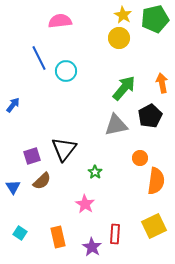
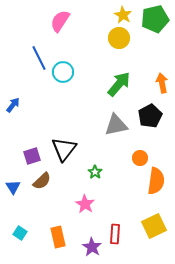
pink semicircle: rotated 50 degrees counterclockwise
cyan circle: moved 3 px left, 1 px down
green arrow: moved 5 px left, 4 px up
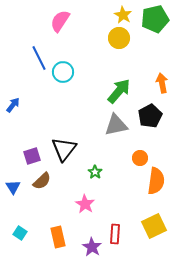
green arrow: moved 7 px down
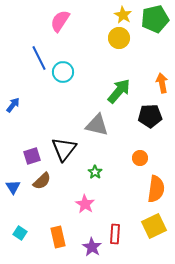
black pentagon: rotated 25 degrees clockwise
gray triangle: moved 19 px left; rotated 25 degrees clockwise
orange semicircle: moved 8 px down
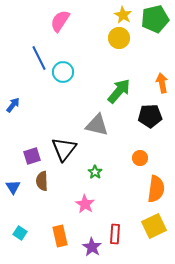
brown semicircle: rotated 132 degrees clockwise
orange rectangle: moved 2 px right, 1 px up
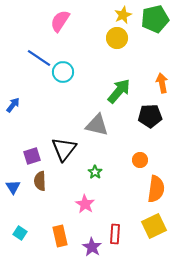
yellow star: rotated 18 degrees clockwise
yellow circle: moved 2 px left
blue line: rotated 30 degrees counterclockwise
orange circle: moved 2 px down
brown semicircle: moved 2 px left
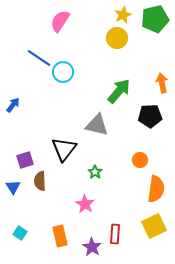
purple square: moved 7 px left, 4 px down
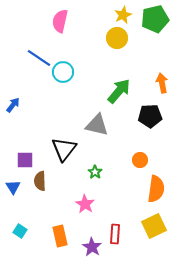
pink semicircle: rotated 20 degrees counterclockwise
purple square: rotated 18 degrees clockwise
cyan square: moved 2 px up
